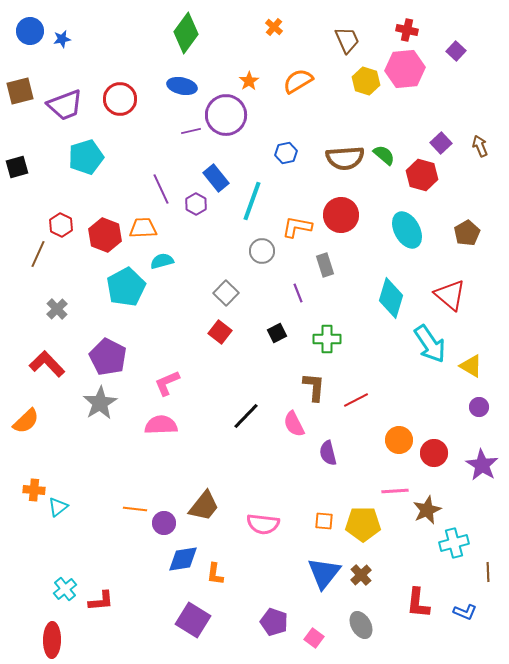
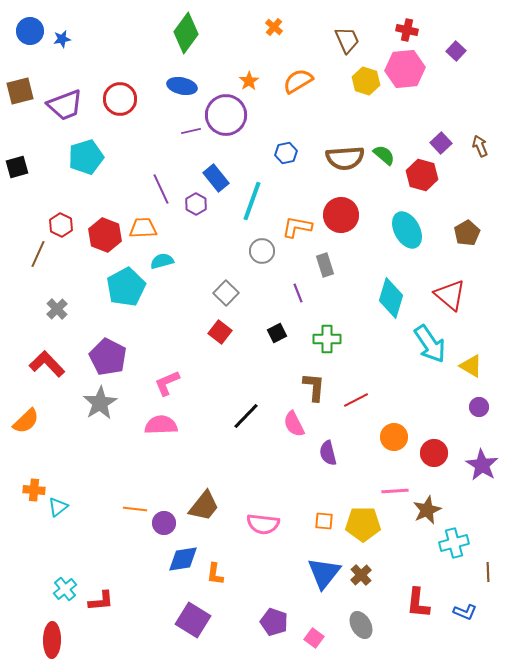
orange circle at (399, 440): moved 5 px left, 3 px up
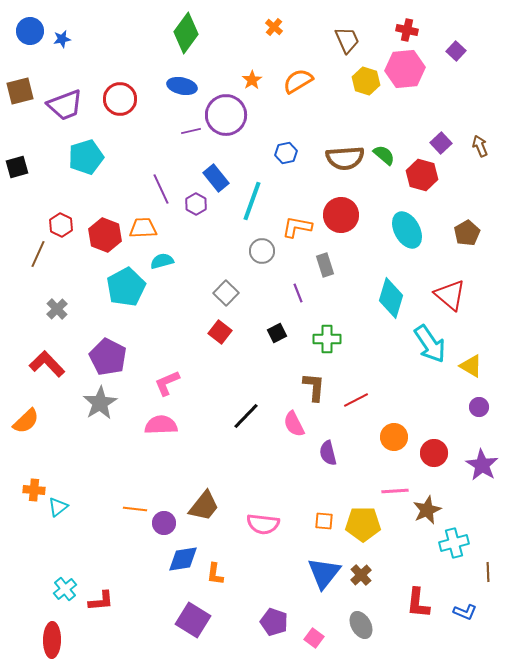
orange star at (249, 81): moved 3 px right, 1 px up
